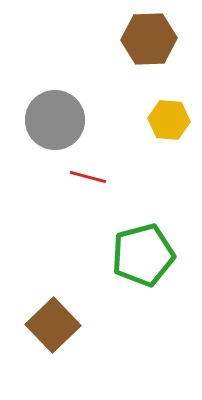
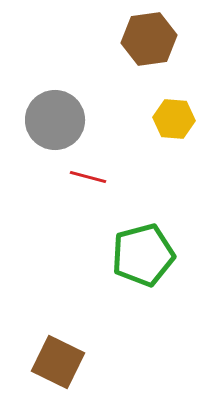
brown hexagon: rotated 6 degrees counterclockwise
yellow hexagon: moved 5 px right, 1 px up
brown square: moved 5 px right, 37 px down; rotated 20 degrees counterclockwise
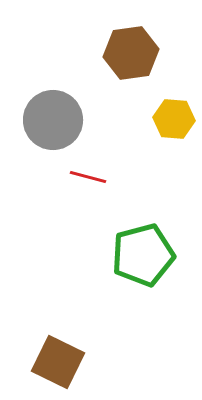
brown hexagon: moved 18 px left, 14 px down
gray circle: moved 2 px left
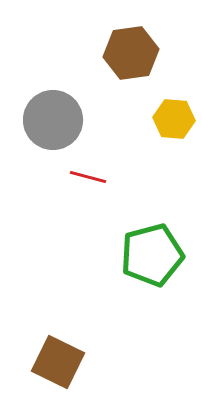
green pentagon: moved 9 px right
